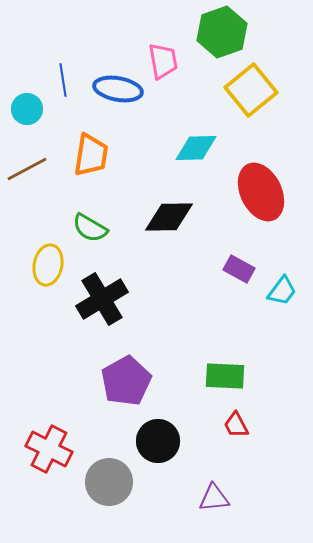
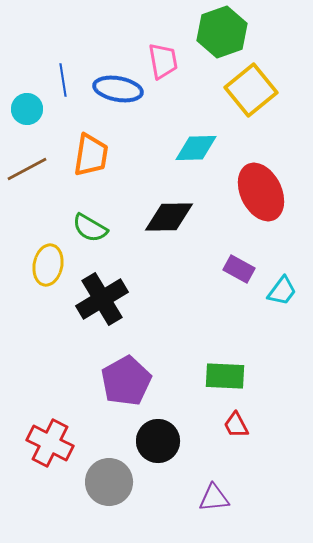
red cross: moved 1 px right, 6 px up
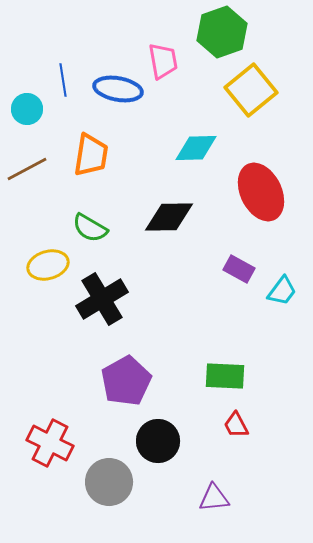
yellow ellipse: rotated 63 degrees clockwise
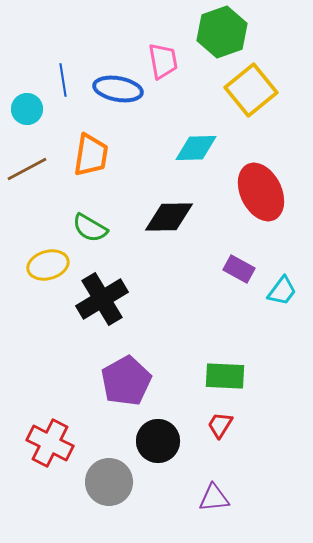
red trapezoid: moved 16 px left; rotated 60 degrees clockwise
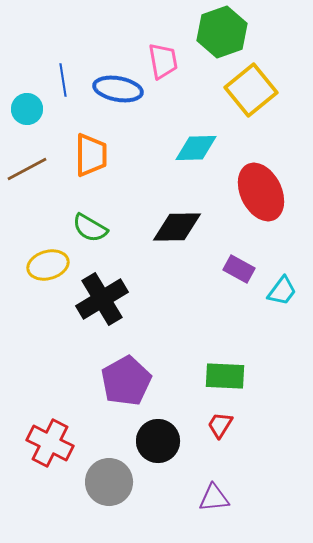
orange trapezoid: rotated 9 degrees counterclockwise
black diamond: moved 8 px right, 10 px down
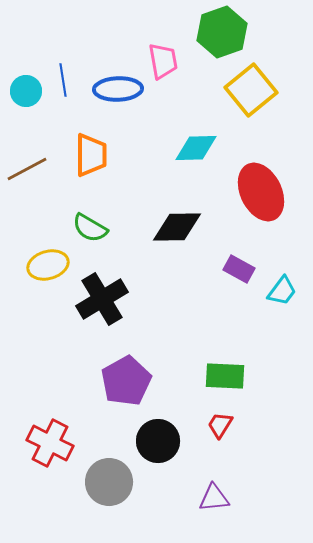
blue ellipse: rotated 12 degrees counterclockwise
cyan circle: moved 1 px left, 18 px up
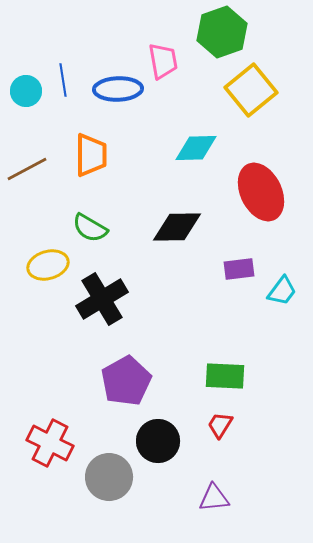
purple rectangle: rotated 36 degrees counterclockwise
gray circle: moved 5 px up
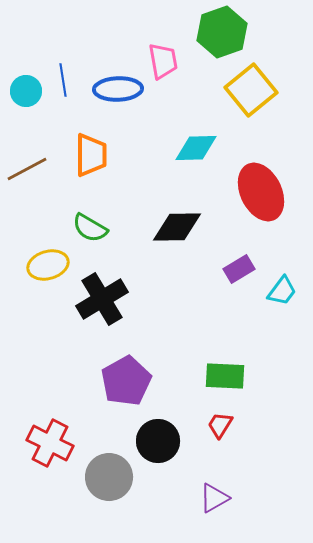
purple rectangle: rotated 24 degrees counterclockwise
purple triangle: rotated 24 degrees counterclockwise
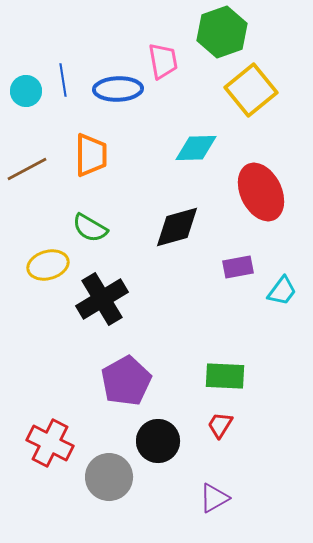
black diamond: rotated 15 degrees counterclockwise
purple rectangle: moved 1 px left, 2 px up; rotated 20 degrees clockwise
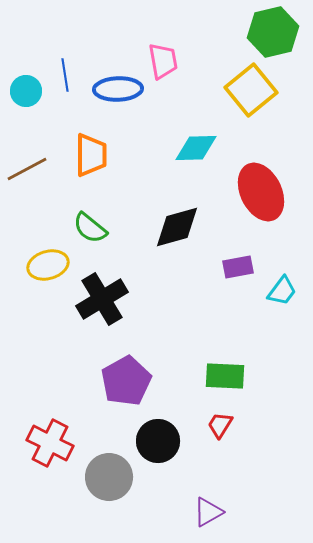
green hexagon: moved 51 px right; rotated 6 degrees clockwise
blue line: moved 2 px right, 5 px up
green semicircle: rotated 9 degrees clockwise
purple triangle: moved 6 px left, 14 px down
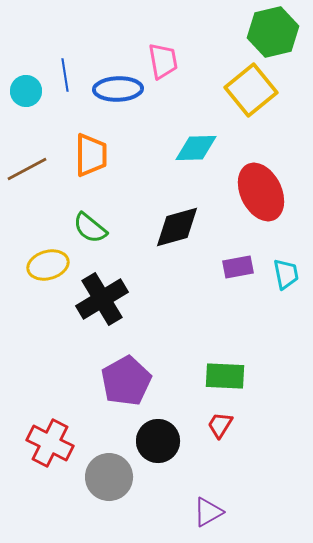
cyan trapezoid: moved 4 px right, 17 px up; rotated 48 degrees counterclockwise
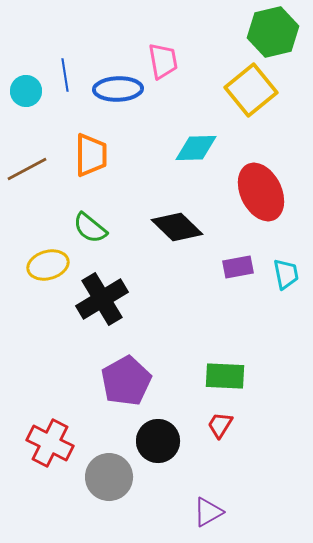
black diamond: rotated 60 degrees clockwise
